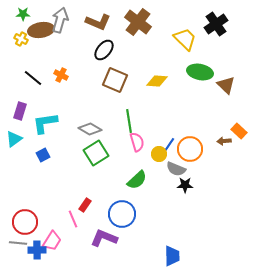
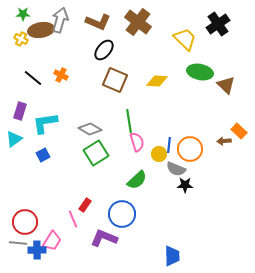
black cross: moved 2 px right
blue line: rotated 28 degrees counterclockwise
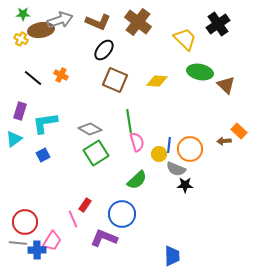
gray arrow: rotated 55 degrees clockwise
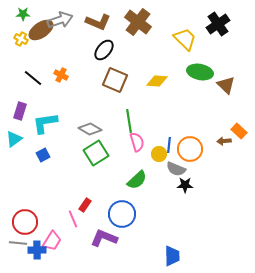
brown ellipse: rotated 25 degrees counterclockwise
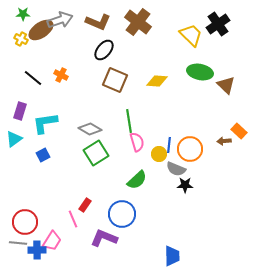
yellow trapezoid: moved 6 px right, 4 px up
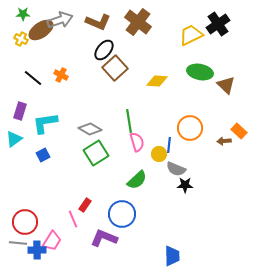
yellow trapezoid: rotated 70 degrees counterclockwise
brown square: moved 12 px up; rotated 25 degrees clockwise
orange circle: moved 21 px up
